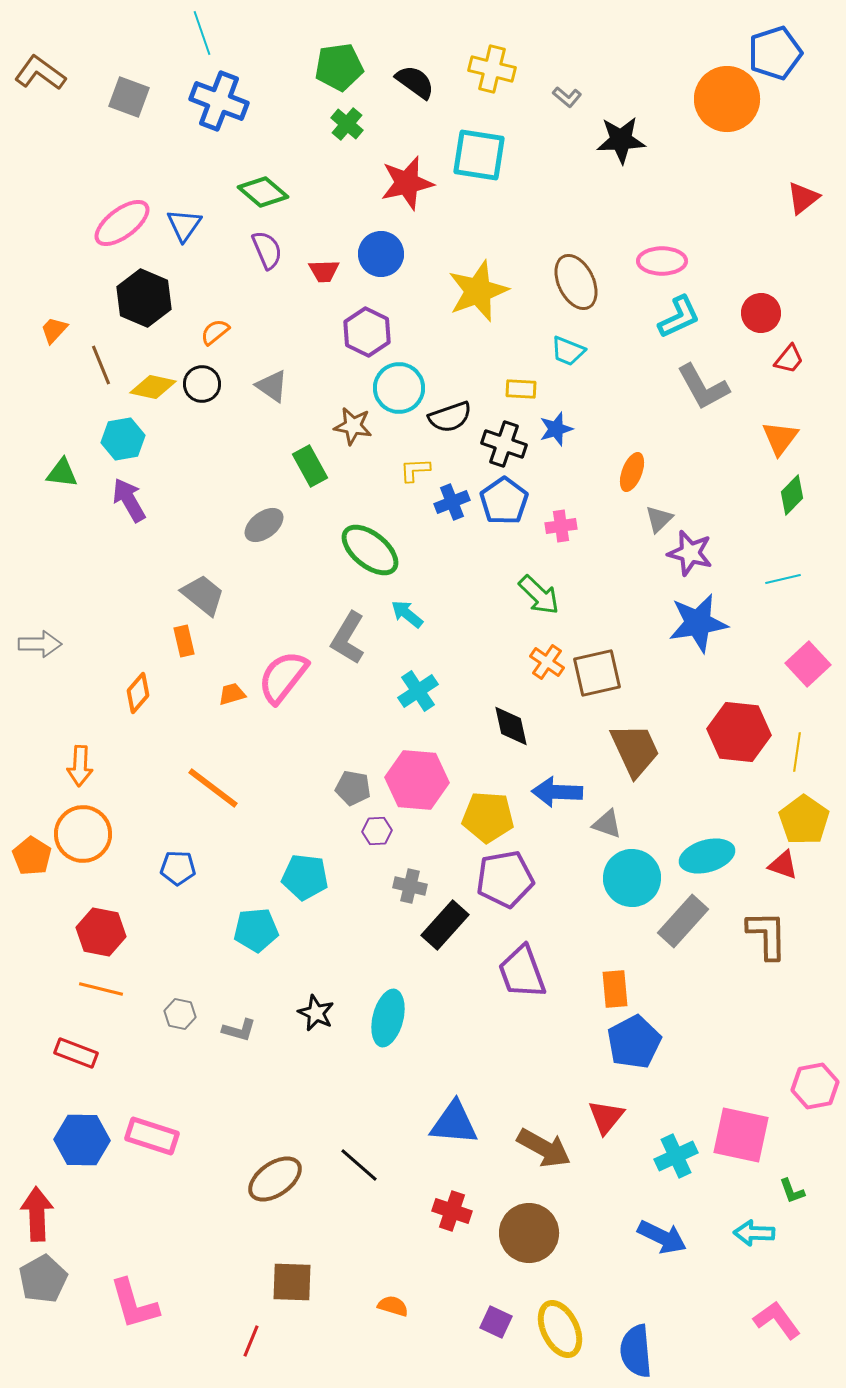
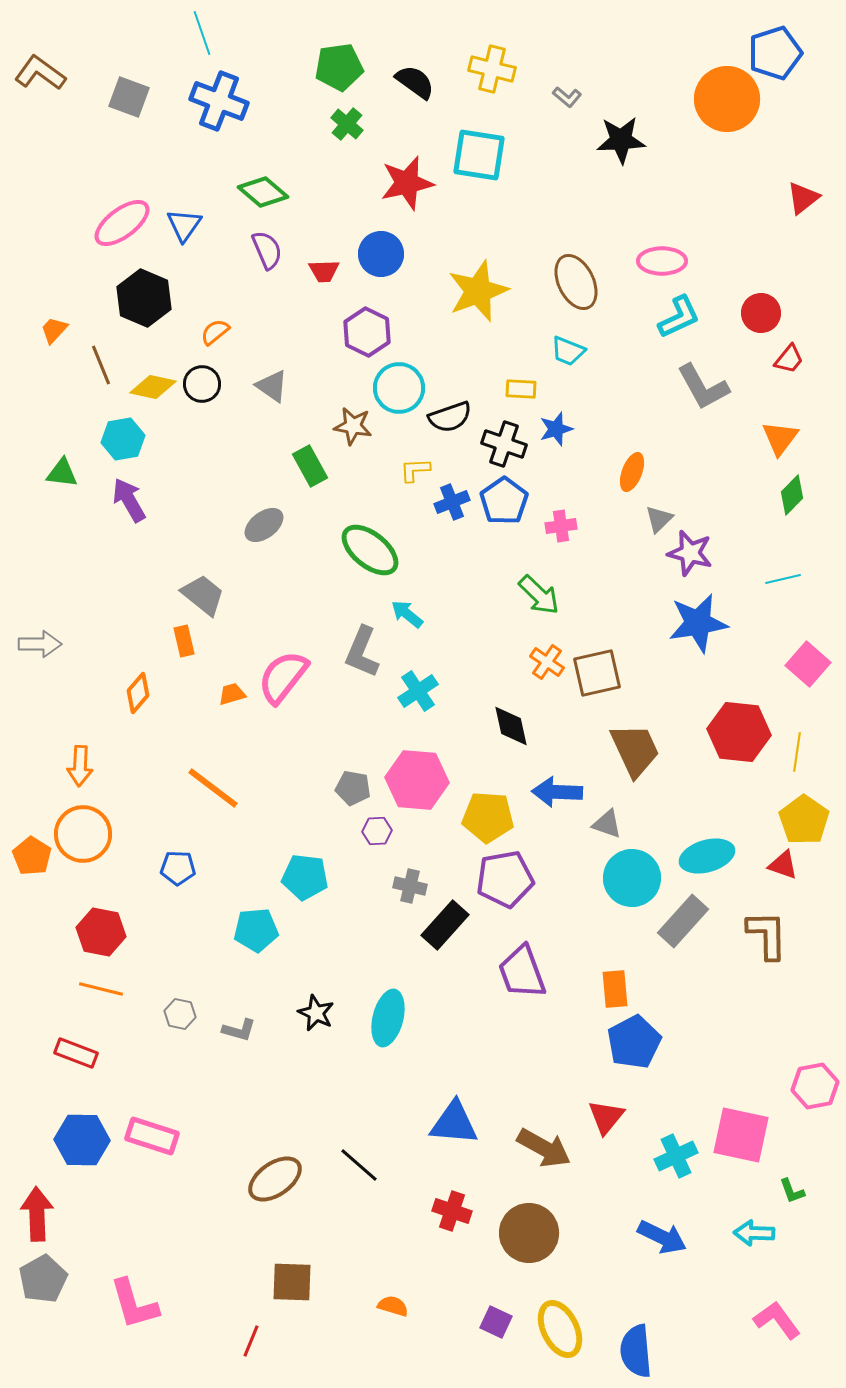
gray L-shape at (348, 638): moved 14 px right, 14 px down; rotated 8 degrees counterclockwise
pink square at (808, 664): rotated 6 degrees counterclockwise
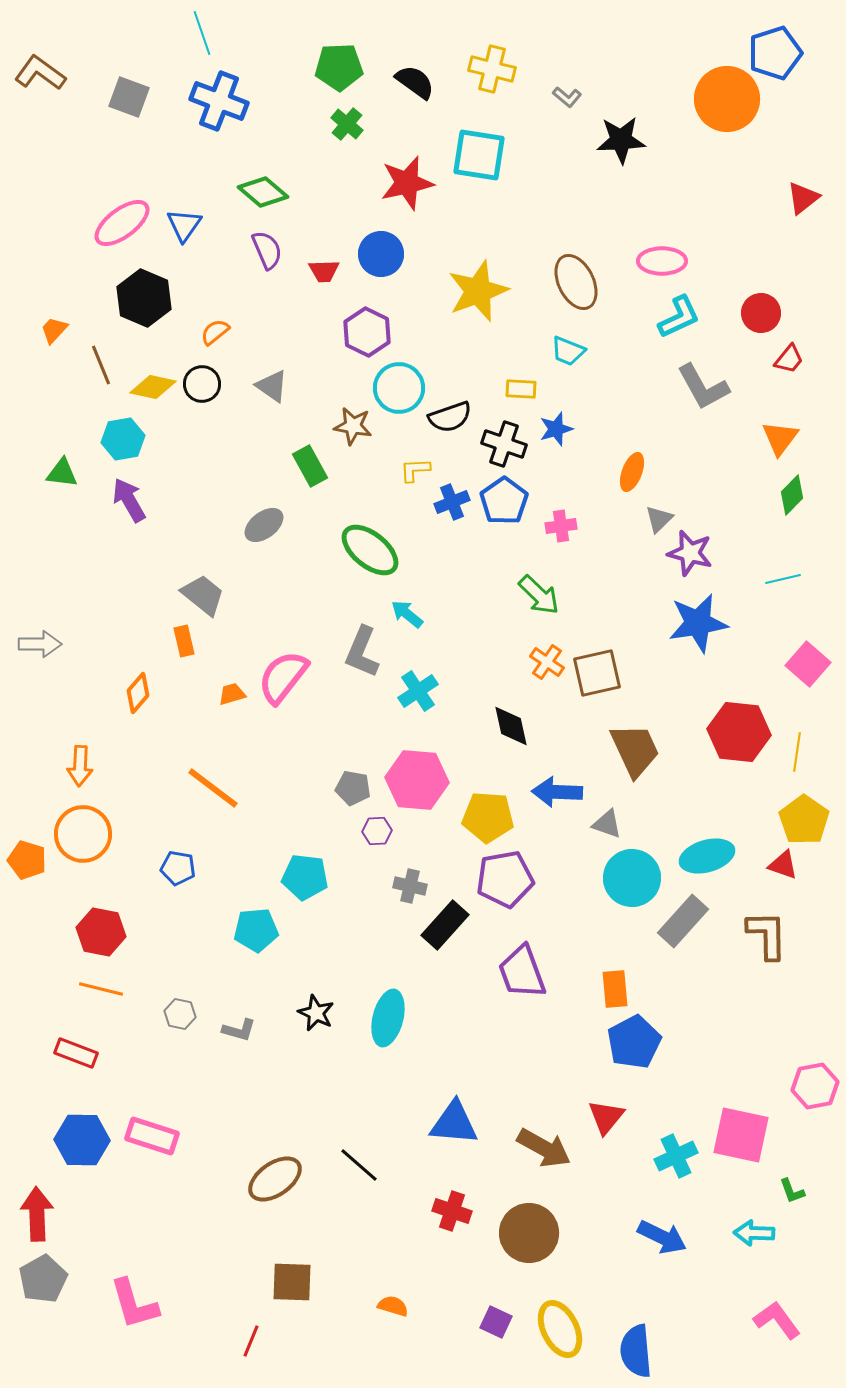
green pentagon at (339, 67): rotated 6 degrees clockwise
orange pentagon at (32, 856): moved 5 px left, 4 px down; rotated 15 degrees counterclockwise
blue pentagon at (178, 868): rotated 8 degrees clockwise
